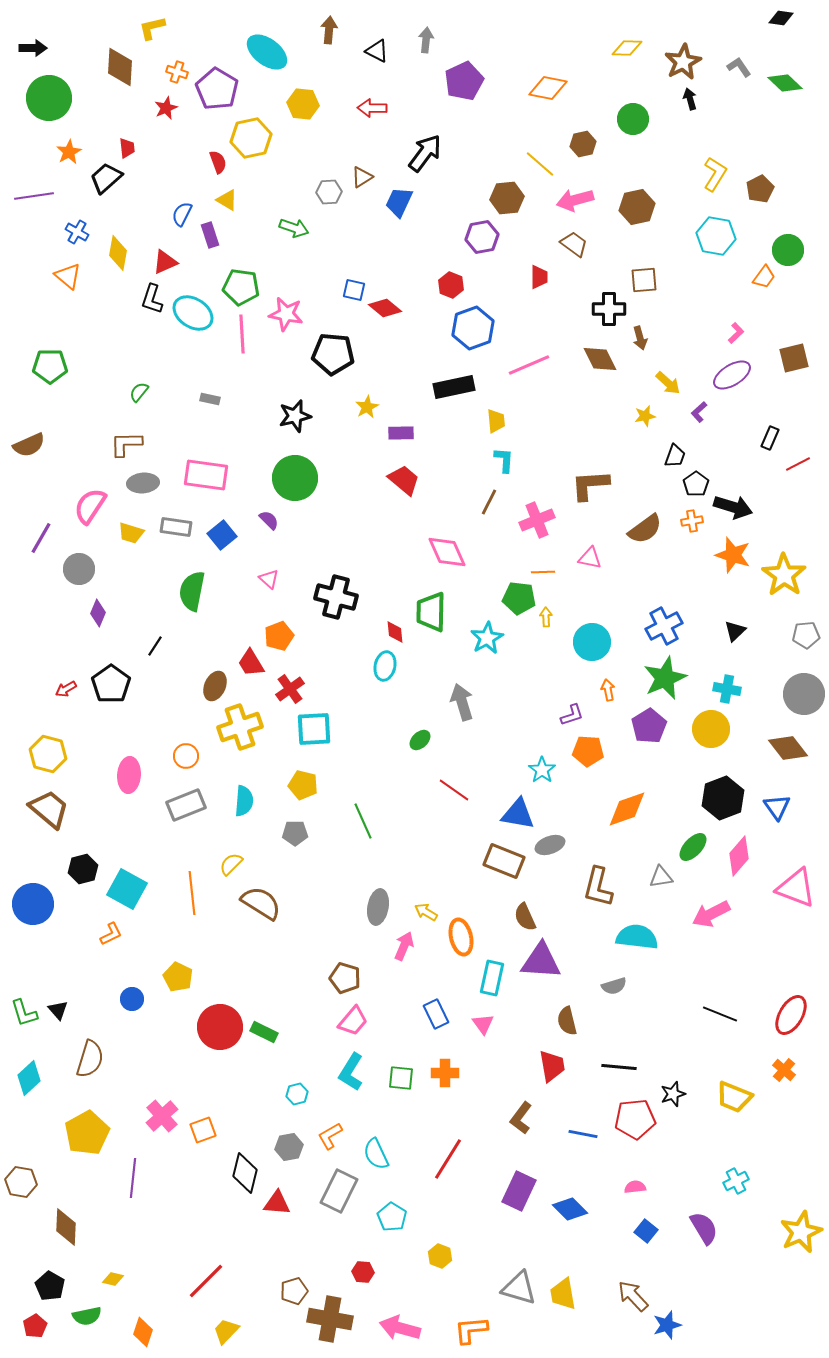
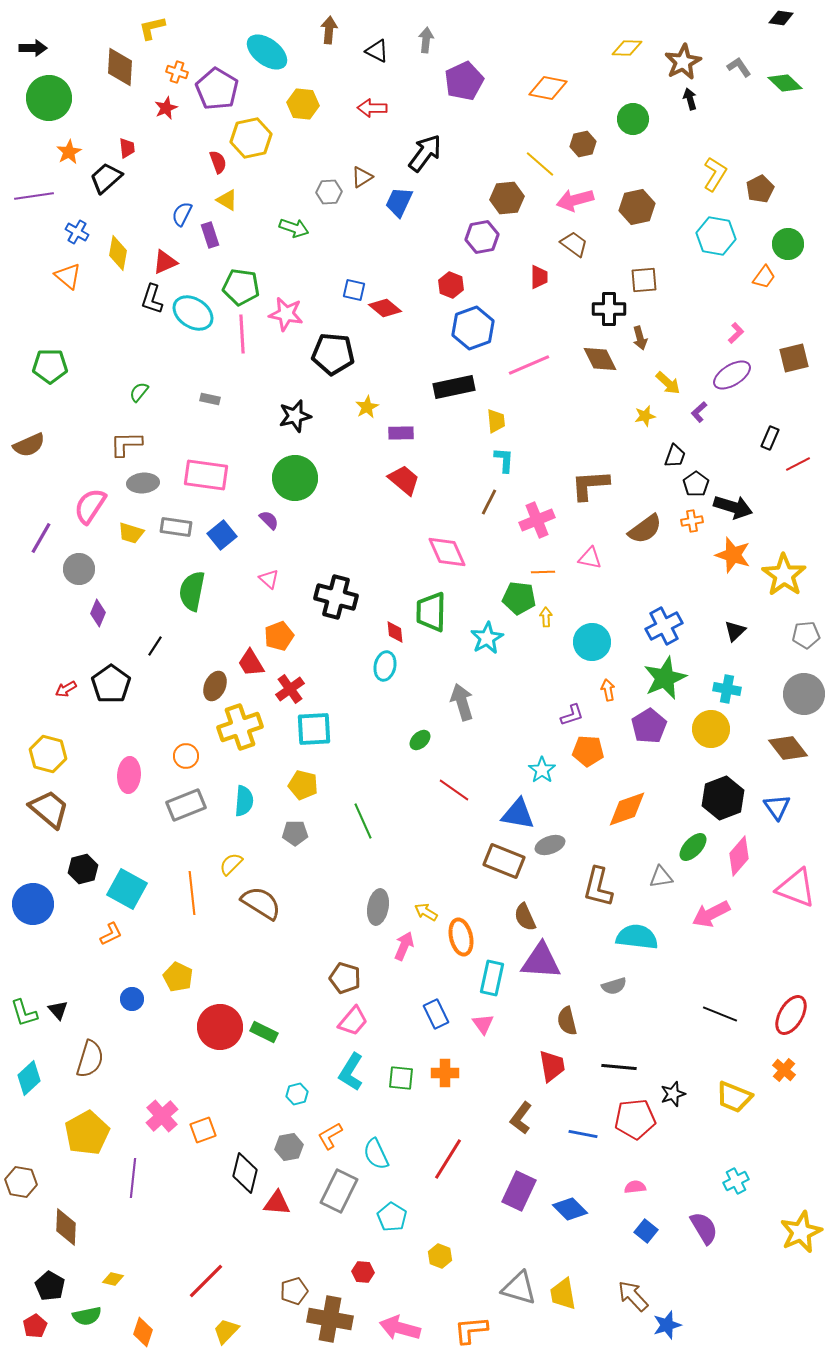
green circle at (788, 250): moved 6 px up
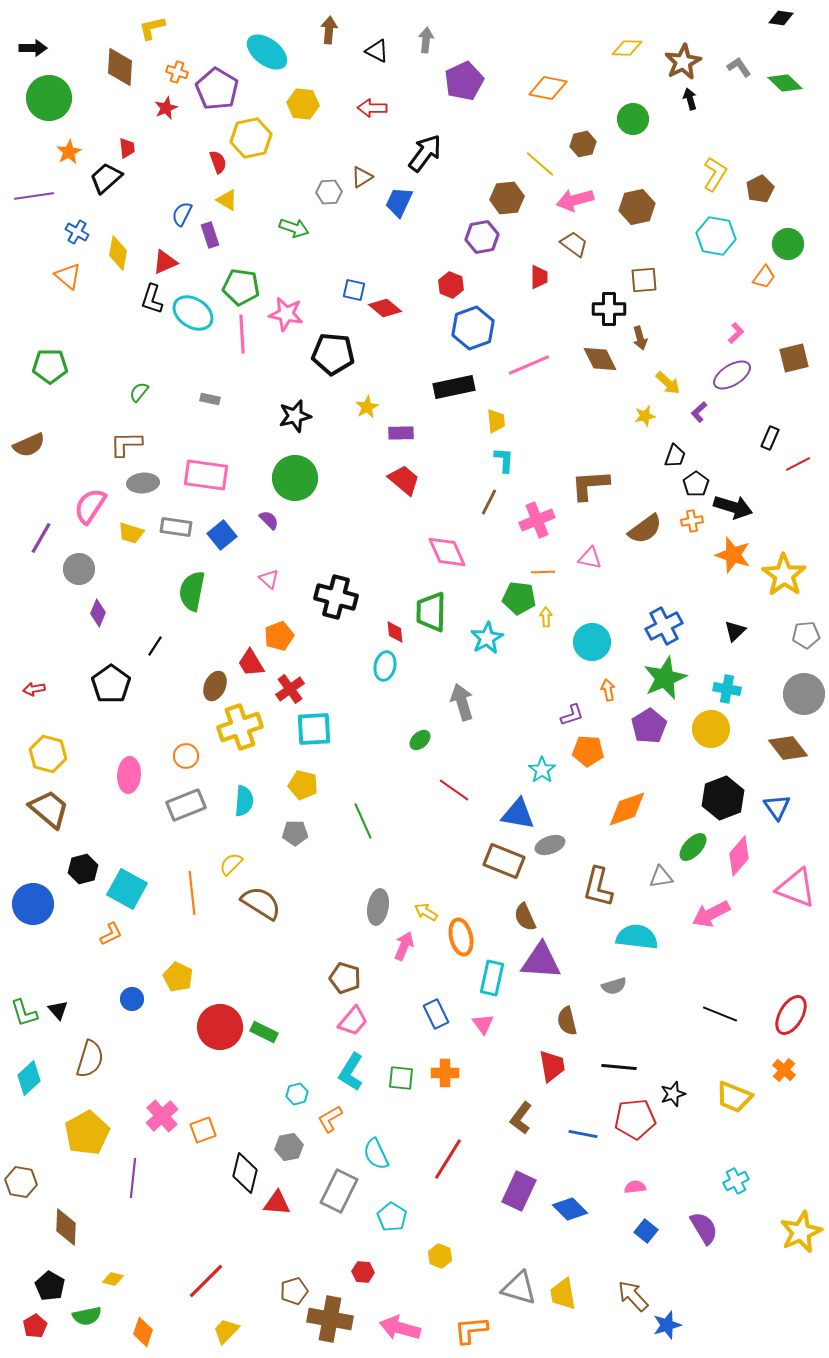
red arrow at (66, 689): moved 32 px left; rotated 20 degrees clockwise
orange L-shape at (330, 1136): moved 17 px up
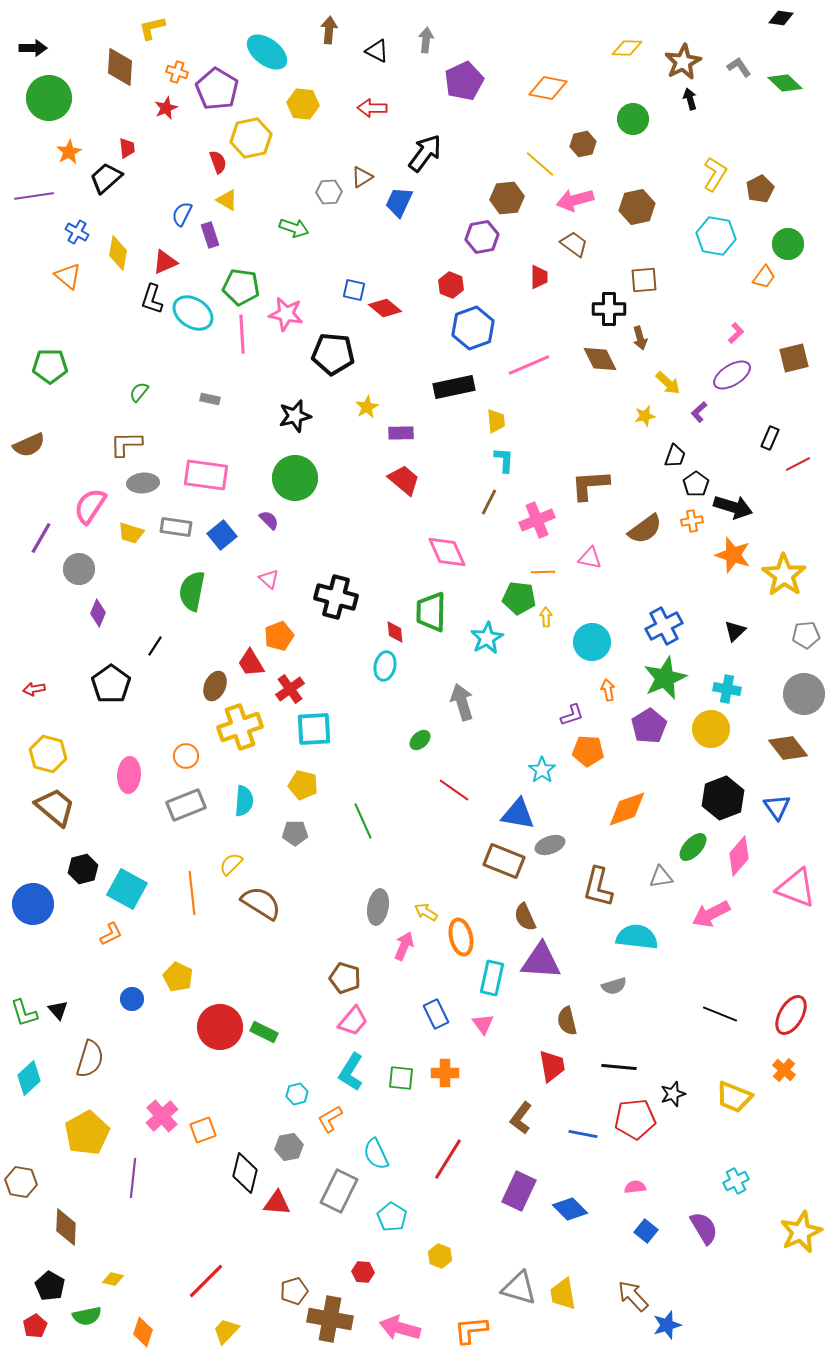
brown trapezoid at (49, 809): moved 6 px right, 2 px up
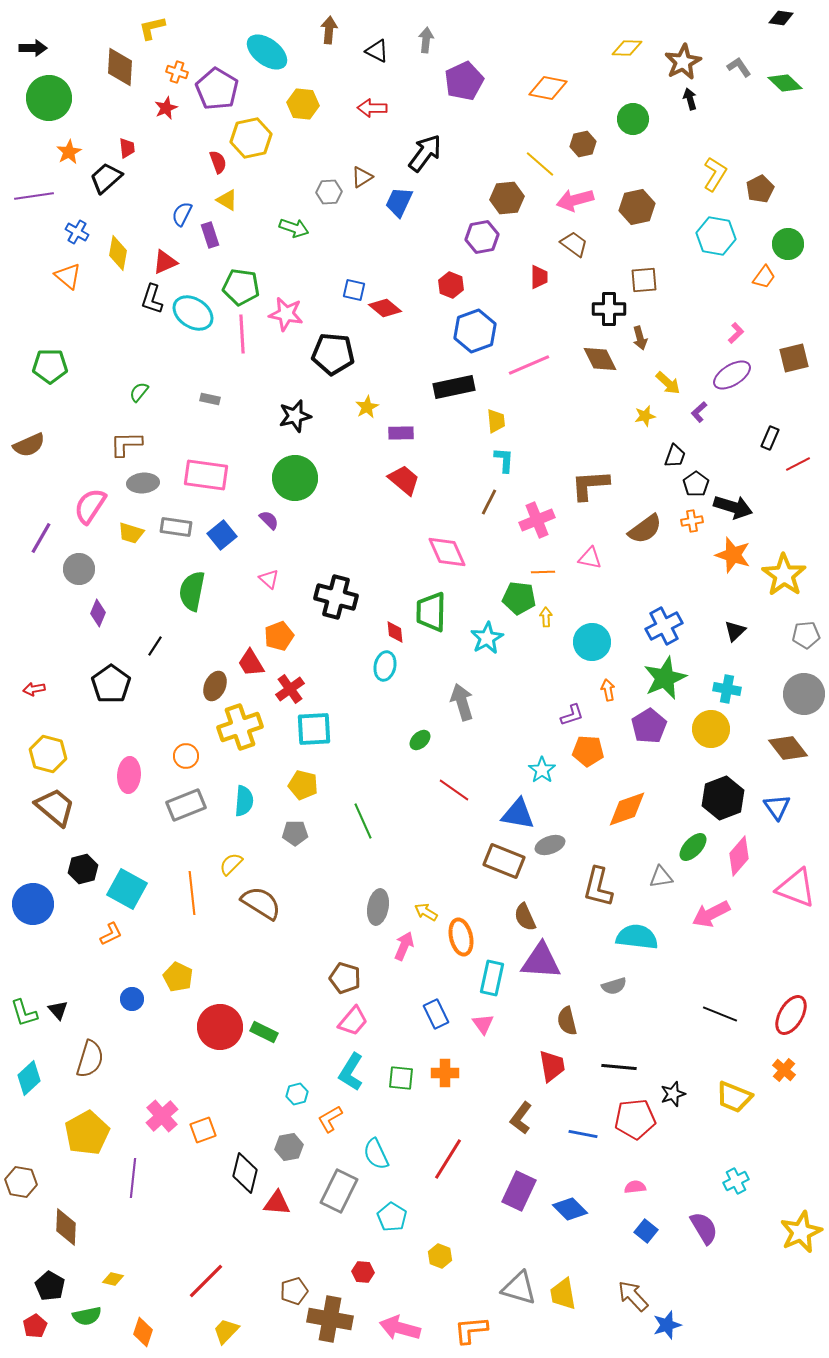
blue hexagon at (473, 328): moved 2 px right, 3 px down
